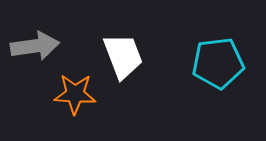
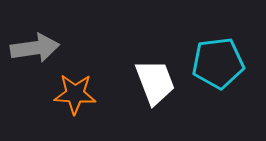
gray arrow: moved 2 px down
white trapezoid: moved 32 px right, 26 px down
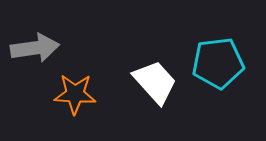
white trapezoid: rotated 21 degrees counterclockwise
